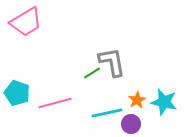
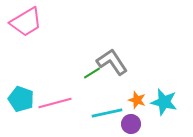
gray L-shape: rotated 24 degrees counterclockwise
cyan pentagon: moved 4 px right, 6 px down
orange star: rotated 24 degrees counterclockwise
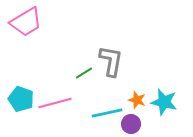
gray L-shape: moved 1 px left, 1 px up; rotated 44 degrees clockwise
green line: moved 8 px left
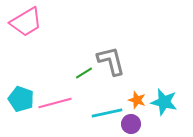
gray L-shape: rotated 24 degrees counterclockwise
